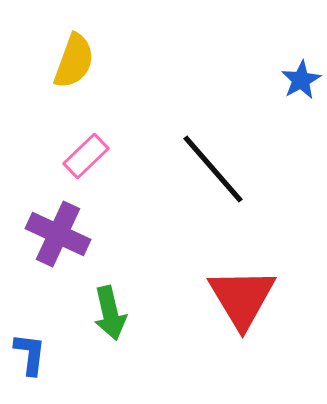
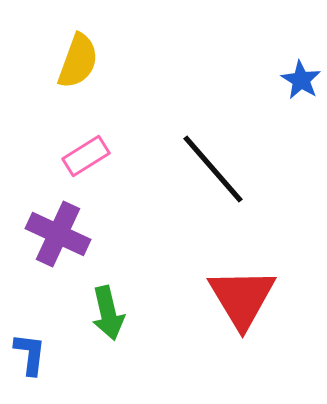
yellow semicircle: moved 4 px right
blue star: rotated 12 degrees counterclockwise
pink rectangle: rotated 12 degrees clockwise
green arrow: moved 2 px left
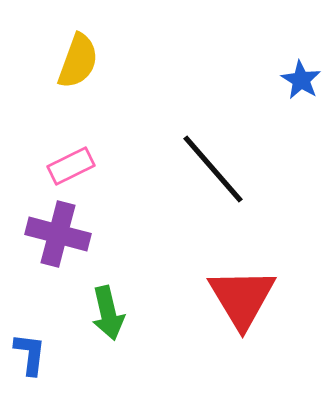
pink rectangle: moved 15 px left, 10 px down; rotated 6 degrees clockwise
purple cross: rotated 10 degrees counterclockwise
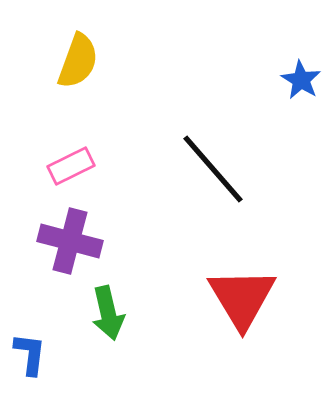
purple cross: moved 12 px right, 7 px down
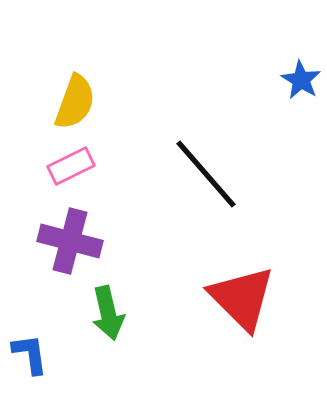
yellow semicircle: moved 3 px left, 41 px down
black line: moved 7 px left, 5 px down
red triangle: rotated 14 degrees counterclockwise
blue L-shape: rotated 15 degrees counterclockwise
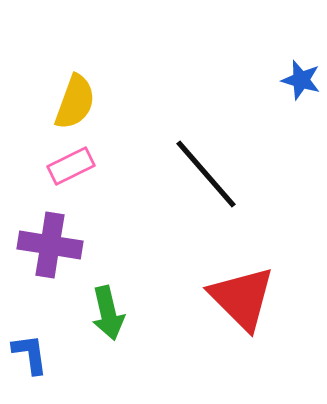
blue star: rotated 15 degrees counterclockwise
purple cross: moved 20 px left, 4 px down; rotated 6 degrees counterclockwise
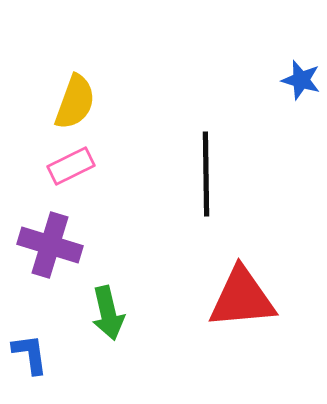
black line: rotated 40 degrees clockwise
purple cross: rotated 8 degrees clockwise
red triangle: rotated 50 degrees counterclockwise
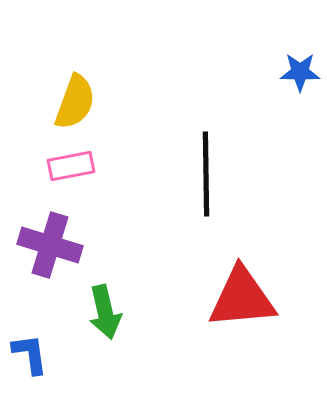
blue star: moved 1 px left, 8 px up; rotated 15 degrees counterclockwise
pink rectangle: rotated 15 degrees clockwise
green arrow: moved 3 px left, 1 px up
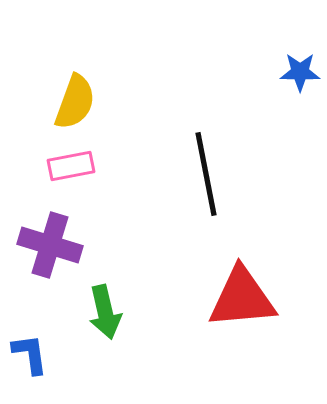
black line: rotated 10 degrees counterclockwise
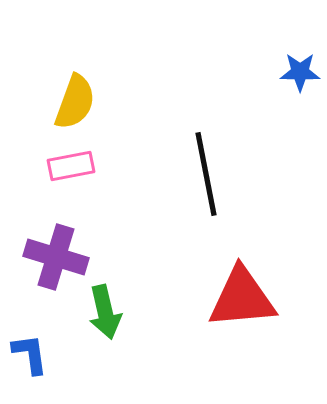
purple cross: moved 6 px right, 12 px down
